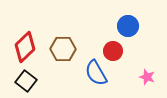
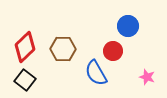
black square: moved 1 px left, 1 px up
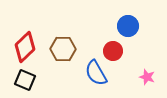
black square: rotated 15 degrees counterclockwise
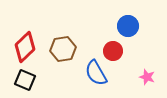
brown hexagon: rotated 10 degrees counterclockwise
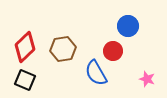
pink star: moved 2 px down
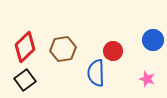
blue circle: moved 25 px right, 14 px down
blue semicircle: rotated 28 degrees clockwise
black square: rotated 30 degrees clockwise
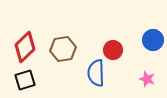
red circle: moved 1 px up
black square: rotated 20 degrees clockwise
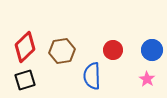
blue circle: moved 1 px left, 10 px down
brown hexagon: moved 1 px left, 2 px down
blue semicircle: moved 4 px left, 3 px down
pink star: rotated 14 degrees clockwise
